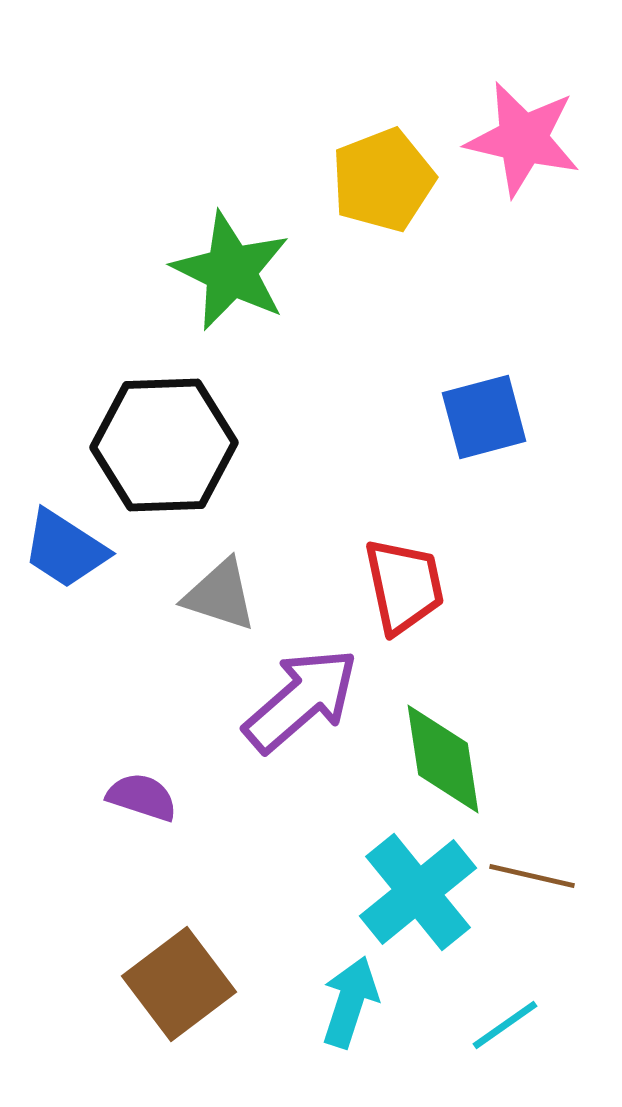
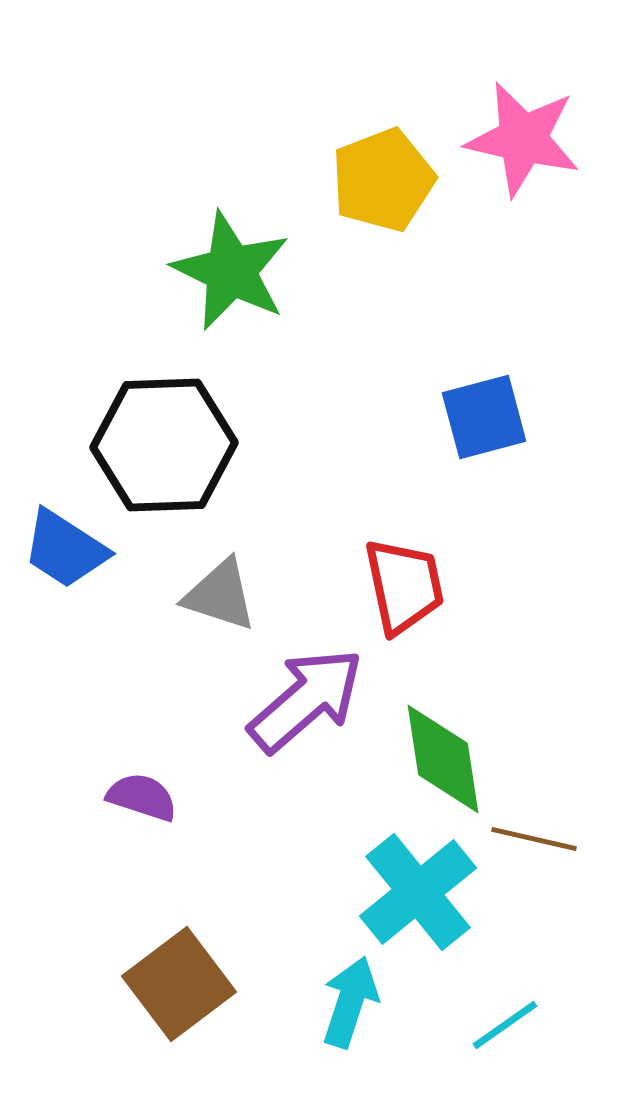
purple arrow: moved 5 px right
brown line: moved 2 px right, 37 px up
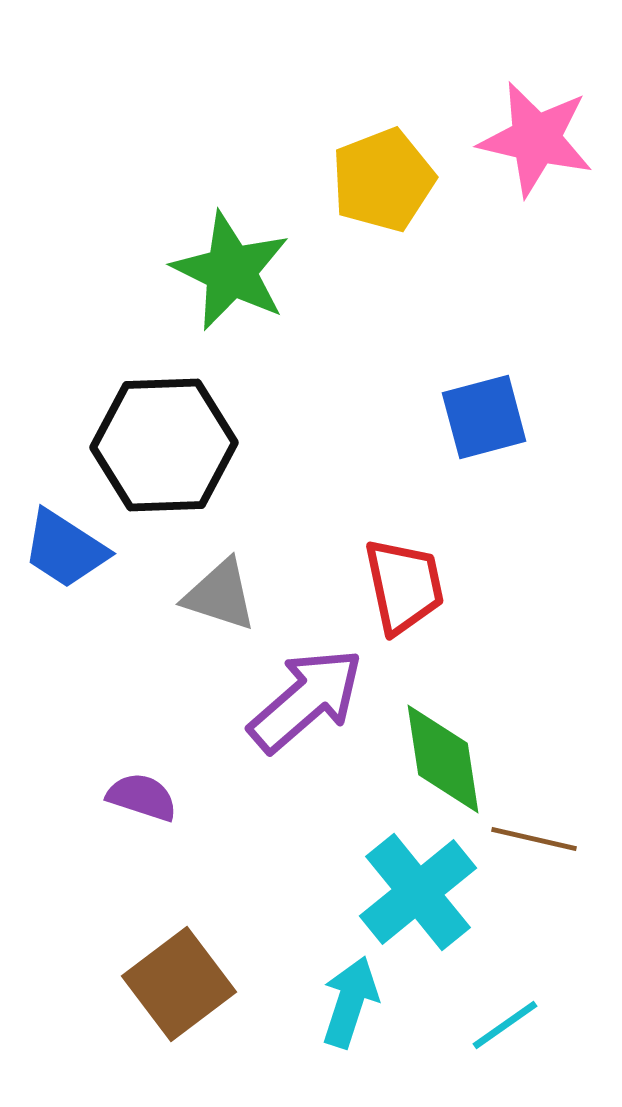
pink star: moved 13 px right
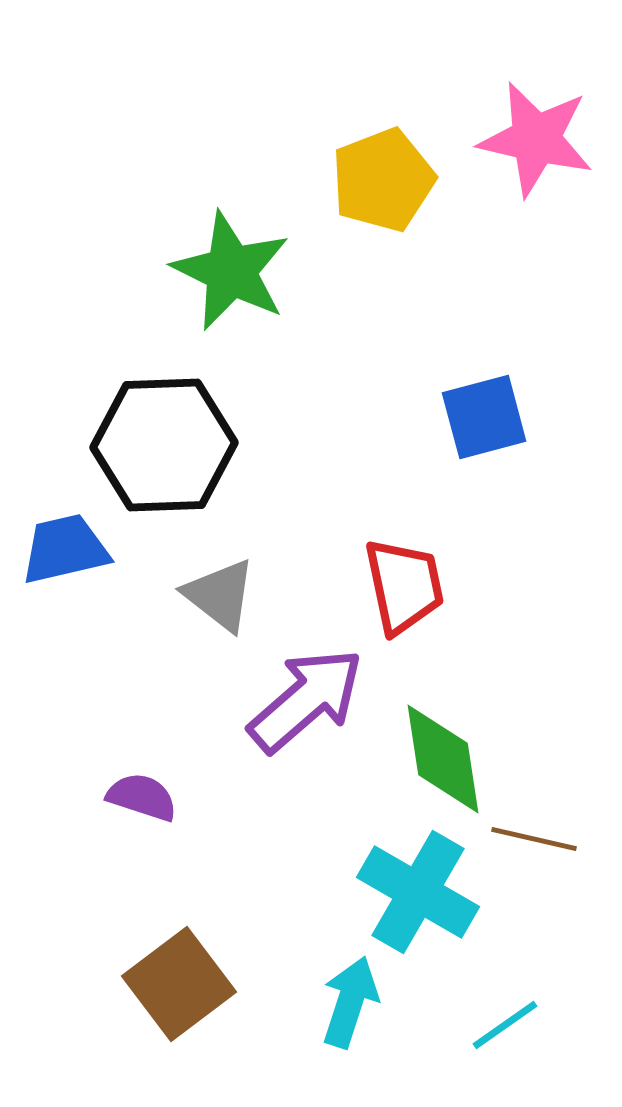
blue trapezoid: rotated 134 degrees clockwise
gray triangle: rotated 20 degrees clockwise
cyan cross: rotated 21 degrees counterclockwise
